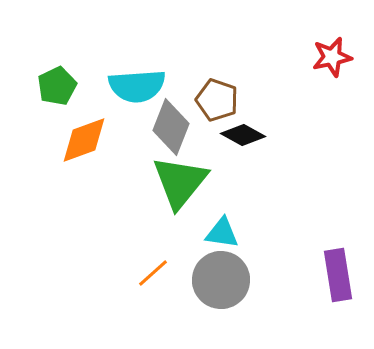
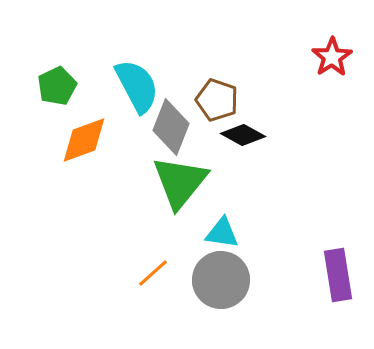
red star: rotated 21 degrees counterclockwise
cyan semicircle: rotated 114 degrees counterclockwise
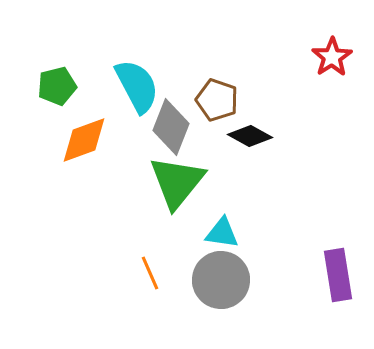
green pentagon: rotated 12 degrees clockwise
black diamond: moved 7 px right, 1 px down
green triangle: moved 3 px left
orange line: moved 3 px left; rotated 72 degrees counterclockwise
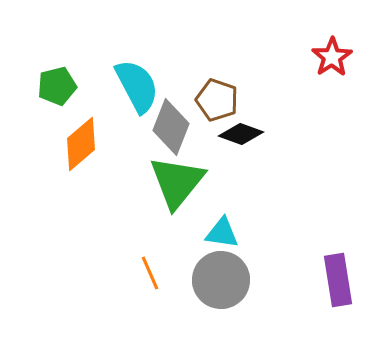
black diamond: moved 9 px left, 2 px up; rotated 9 degrees counterclockwise
orange diamond: moved 3 px left, 4 px down; rotated 20 degrees counterclockwise
purple rectangle: moved 5 px down
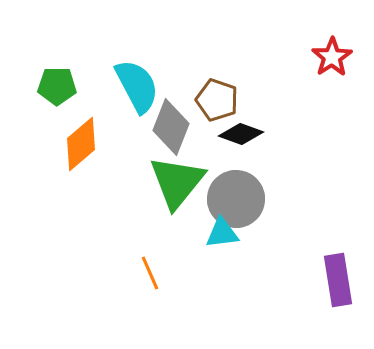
green pentagon: rotated 15 degrees clockwise
cyan triangle: rotated 15 degrees counterclockwise
gray circle: moved 15 px right, 81 px up
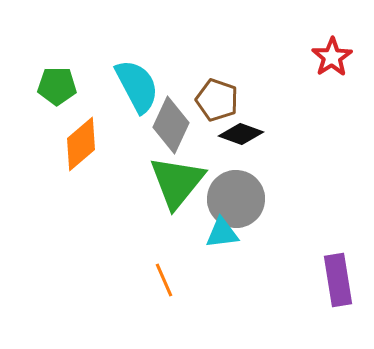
gray diamond: moved 2 px up; rotated 4 degrees clockwise
orange line: moved 14 px right, 7 px down
